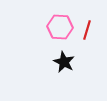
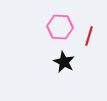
red line: moved 2 px right, 6 px down
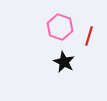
pink hexagon: rotated 15 degrees clockwise
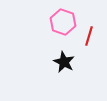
pink hexagon: moved 3 px right, 5 px up
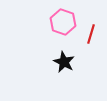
red line: moved 2 px right, 2 px up
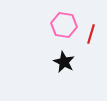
pink hexagon: moved 1 px right, 3 px down; rotated 10 degrees counterclockwise
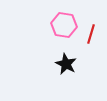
black star: moved 2 px right, 2 px down
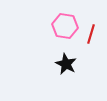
pink hexagon: moved 1 px right, 1 px down
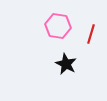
pink hexagon: moved 7 px left
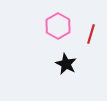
pink hexagon: rotated 20 degrees clockwise
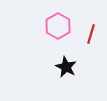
black star: moved 3 px down
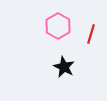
black star: moved 2 px left
